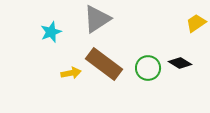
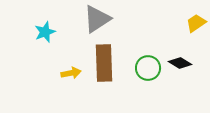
cyan star: moved 6 px left
brown rectangle: moved 1 px up; rotated 51 degrees clockwise
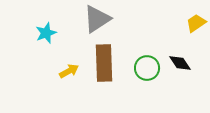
cyan star: moved 1 px right, 1 px down
black diamond: rotated 25 degrees clockwise
green circle: moved 1 px left
yellow arrow: moved 2 px left, 2 px up; rotated 18 degrees counterclockwise
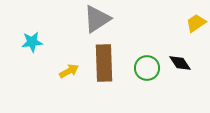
cyan star: moved 14 px left, 9 px down; rotated 15 degrees clockwise
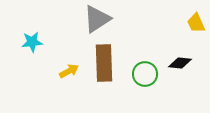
yellow trapezoid: rotated 80 degrees counterclockwise
black diamond: rotated 50 degrees counterclockwise
green circle: moved 2 px left, 6 px down
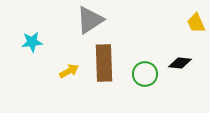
gray triangle: moved 7 px left, 1 px down
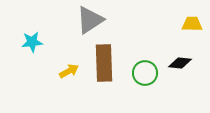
yellow trapezoid: moved 4 px left, 1 px down; rotated 115 degrees clockwise
green circle: moved 1 px up
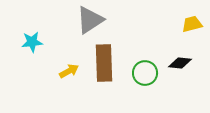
yellow trapezoid: rotated 15 degrees counterclockwise
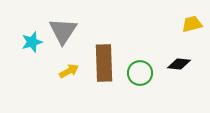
gray triangle: moved 27 px left, 11 px down; rotated 24 degrees counterclockwise
cyan star: rotated 10 degrees counterclockwise
black diamond: moved 1 px left, 1 px down
green circle: moved 5 px left
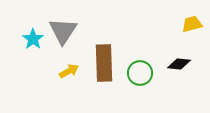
cyan star: moved 1 px right, 3 px up; rotated 20 degrees counterclockwise
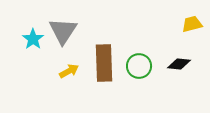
green circle: moved 1 px left, 7 px up
